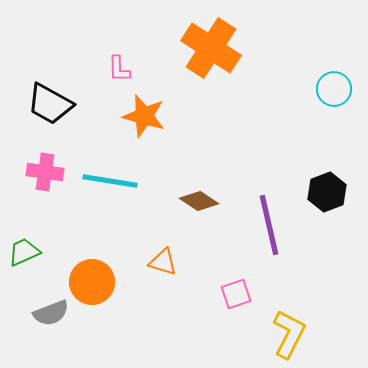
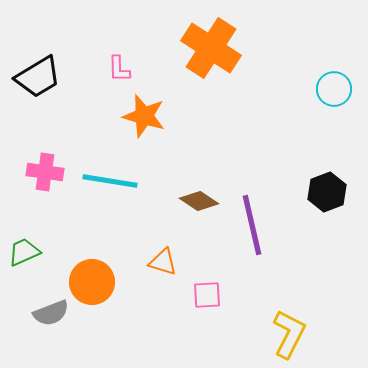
black trapezoid: moved 12 px left, 27 px up; rotated 60 degrees counterclockwise
purple line: moved 17 px left
pink square: moved 29 px left, 1 px down; rotated 16 degrees clockwise
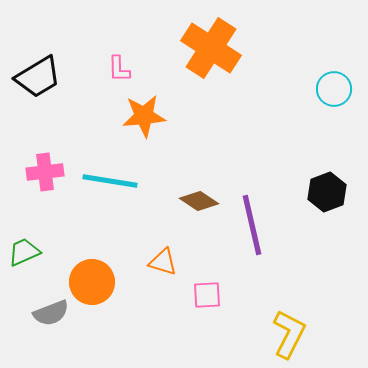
orange star: rotated 21 degrees counterclockwise
pink cross: rotated 15 degrees counterclockwise
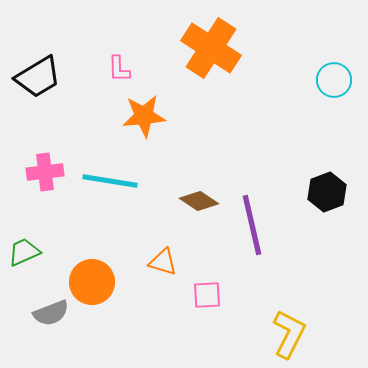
cyan circle: moved 9 px up
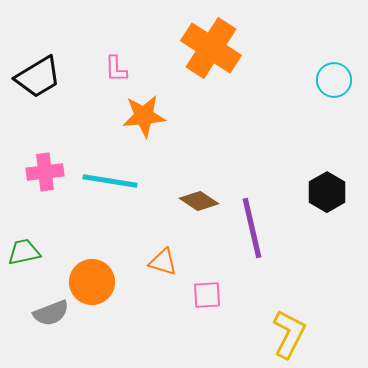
pink L-shape: moved 3 px left
black hexagon: rotated 9 degrees counterclockwise
purple line: moved 3 px down
green trapezoid: rotated 12 degrees clockwise
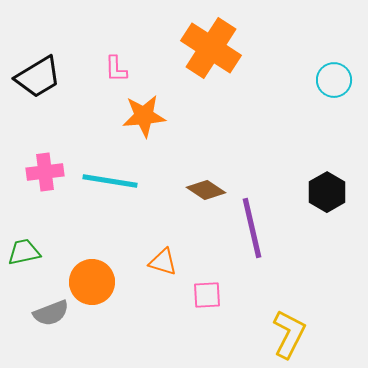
brown diamond: moved 7 px right, 11 px up
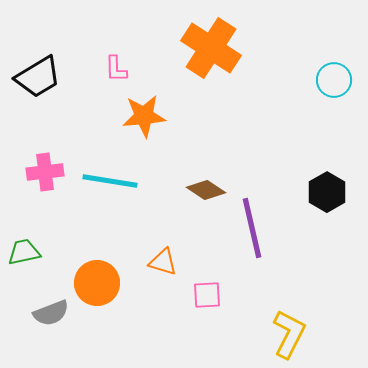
orange circle: moved 5 px right, 1 px down
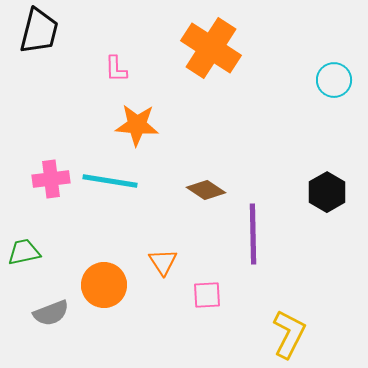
black trapezoid: moved 1 px right, 46 px up; rotated 45 degrees counterclockwise
orange star: moved 7 px left, 9 px down; rotated 9 degrees clockwise
pink cross: moved 6 px right, 7 px down
purple line: moved 1 px right, 6 px down; rotated 12 degrees clockwise
orange triangle: rotated 40 degrees clockwise
orange circle: moved 7 px right, 2 px down
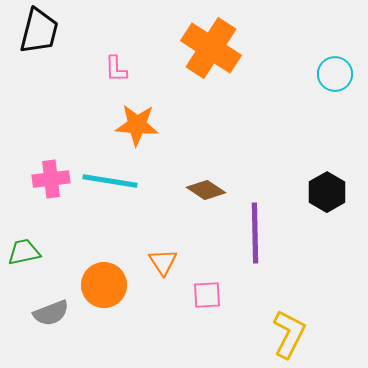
cyan circle: moved 1 px right, 6 px up
purple line: moved 2 px right, 1 px up
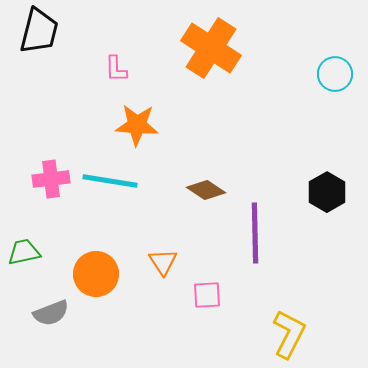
orange circle: moved 8 px left, 11 px up
